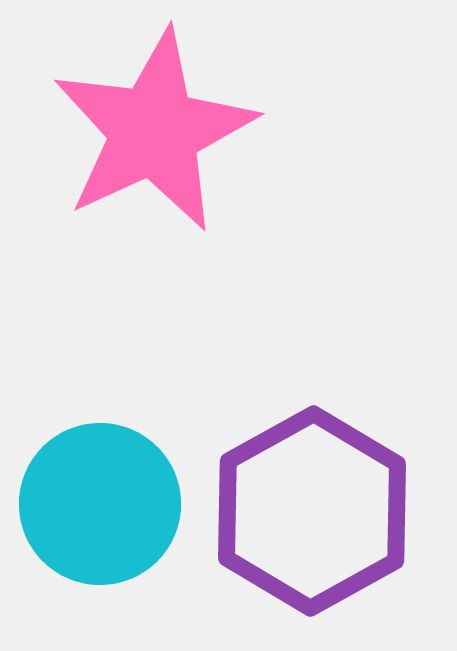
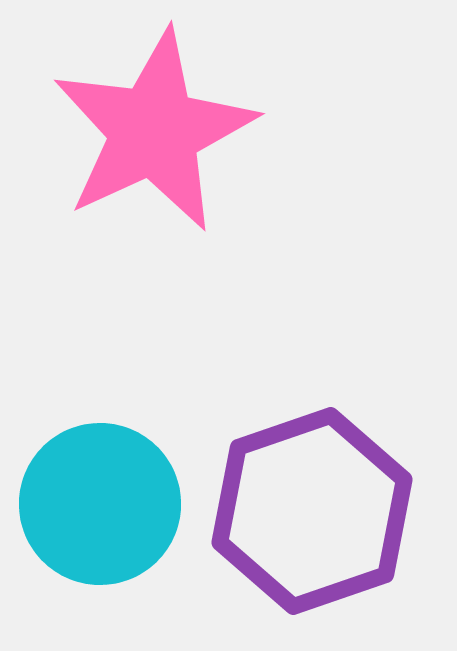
purple hexagon: rotated 10 degrees clockwise
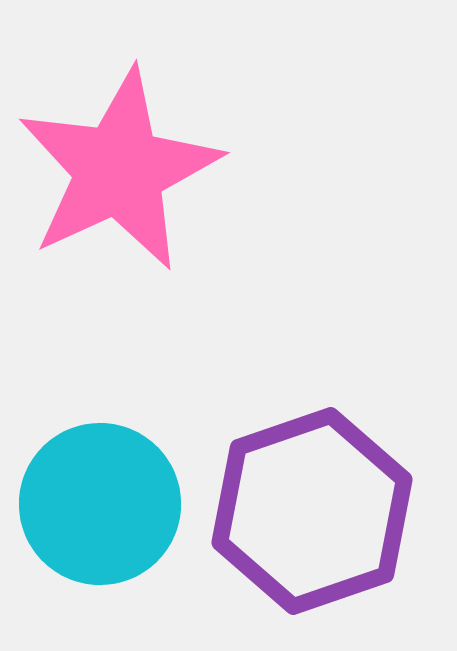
pink star: moved 35 px left, 39 px down
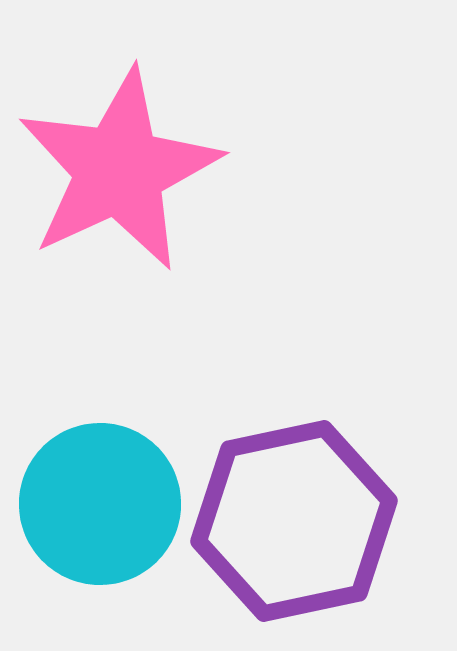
purple hexagon: moved 18 px left, 10 px down; rotated 7 degrees clockwise
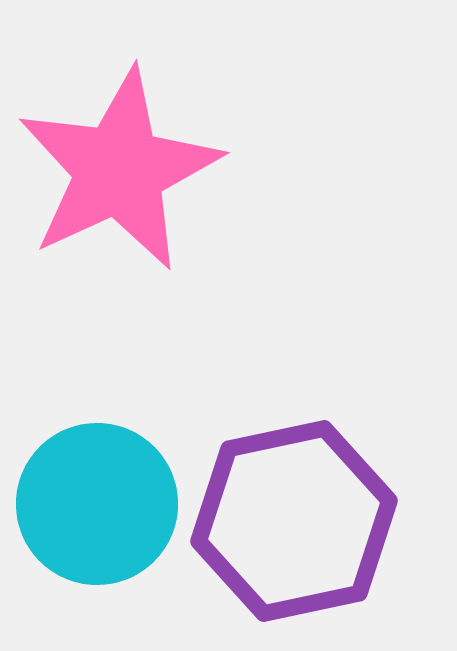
cyan circle: moved 3 px left
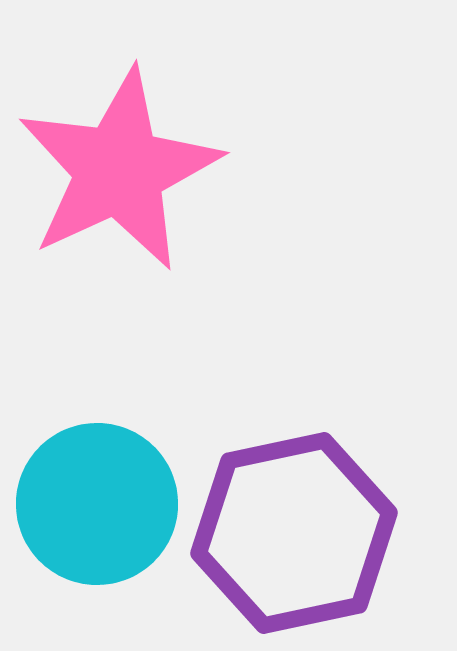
purple hexagon: moved 12 px down
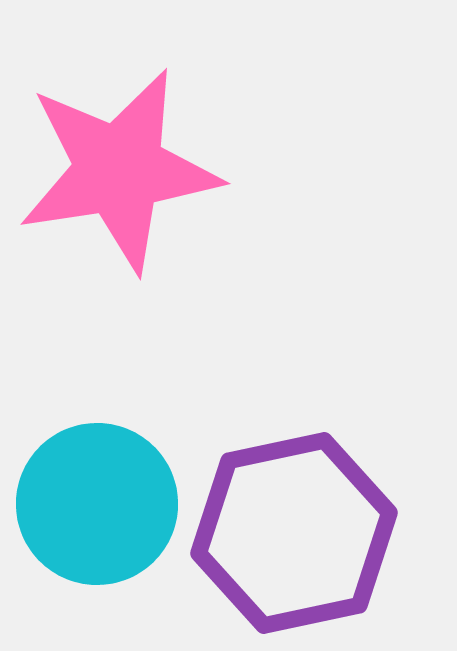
pink star: rotated 16 degrees clockwise
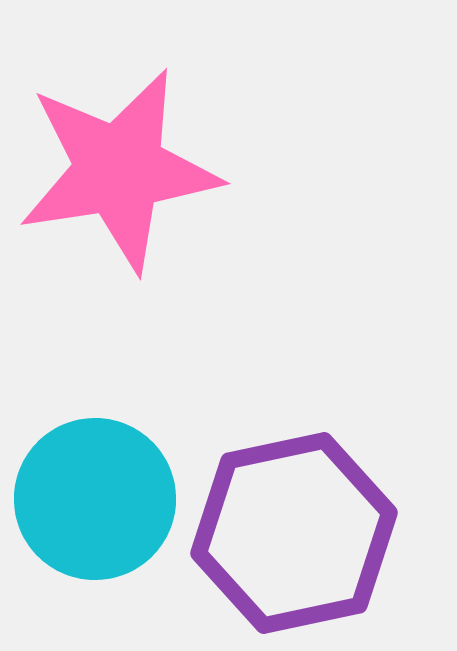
cyan circle: moved 2 px left, 5 px up
